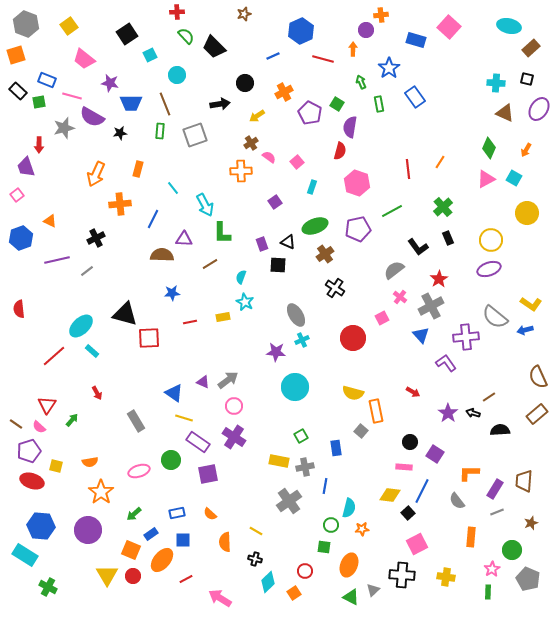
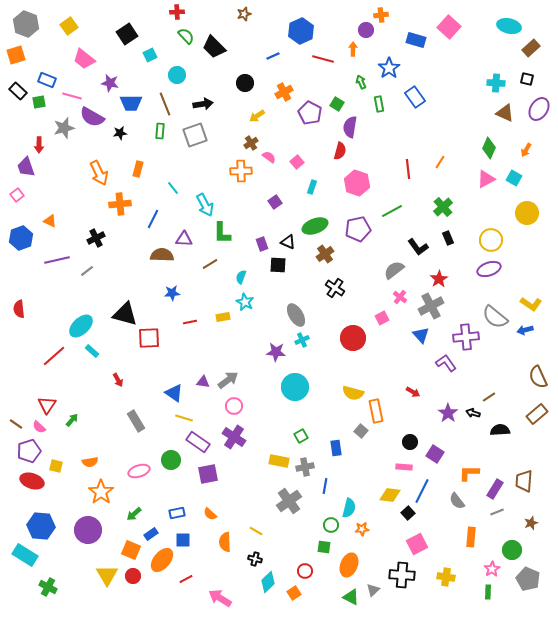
black arrow at (220, 104): moved 17 px left
orange arrow at (96, 174): moved 3 px right, 1 px up; rotated 50 degrees counterclockwise
purple triangle at (203, 382): rotated 16 degrees counterclockwise
red arrow at (97, 393): moved 21 px right, 13 px up
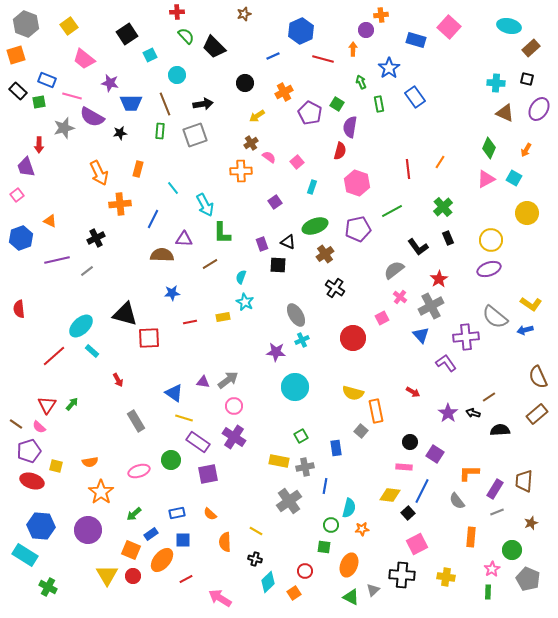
green arrow at (72, 420): moved 16 px up
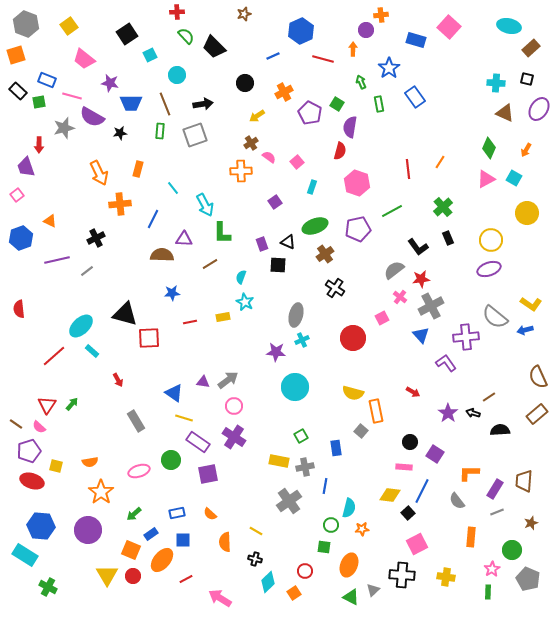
red star at (439, 279): moved 18 px left; rotated 24 degrees clockwise
gray ellipse at (296, 315): rotated 45 degrees clockwise
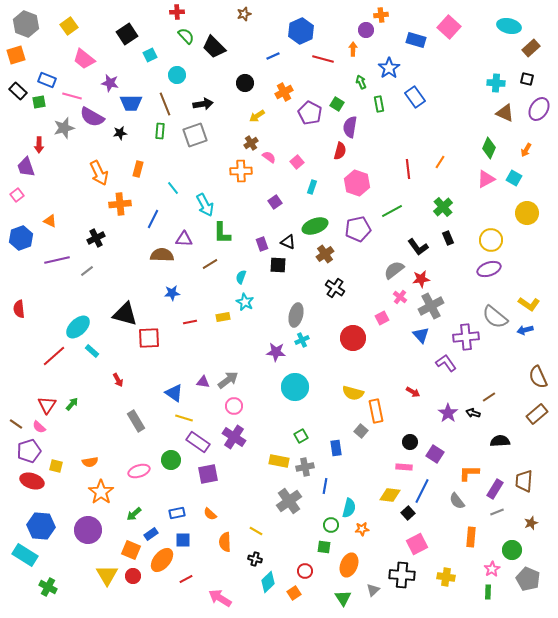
yellow L-shape at (531, 304): moved 2 px left
cyan ellipse at (81, 326): moved 3 px left, 1 px down
black semicircle at (500, 430): moved 11 px down
green triangle at (351, 597): moved 8 px left, 1 px down; rotated 30 degrees clockwise
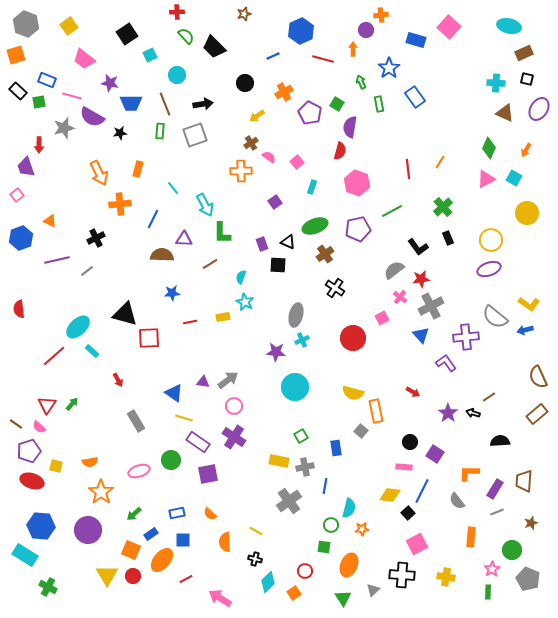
brown rectangle at (531, 48): moved 7 px left, 5 px down; rotated 18 degrees clockwise
